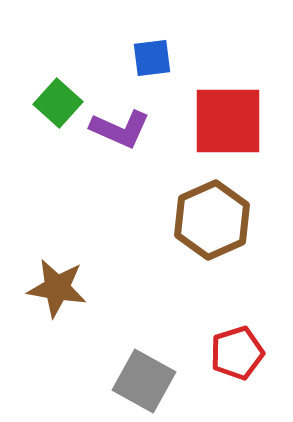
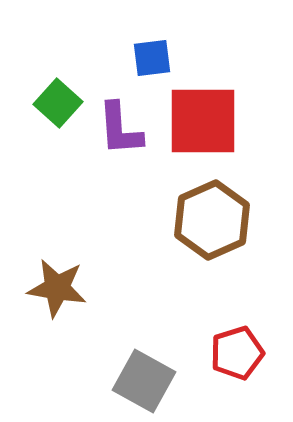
red square: moved 25 px left
purple L-shape: rotated 62 degrees clockwise
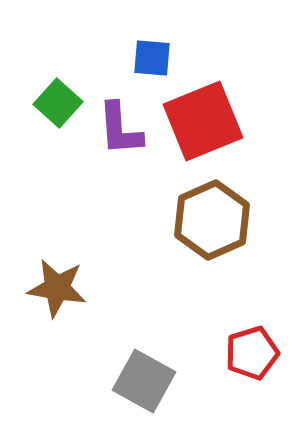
blue square: rotated 12 degrees clockwise
red square: rotated 22 degrees counterclockwise
red pentagon: moved 15 px right
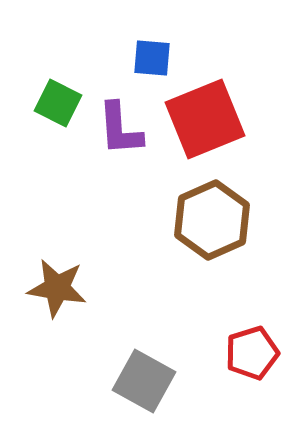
green square: rotated 15 degrees counterclockwise
red square: moved 2 px right, 2 px up
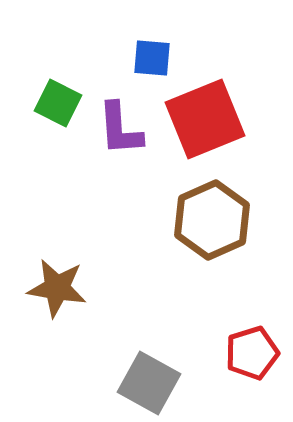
gray square: moved 5 px right, 2 px down
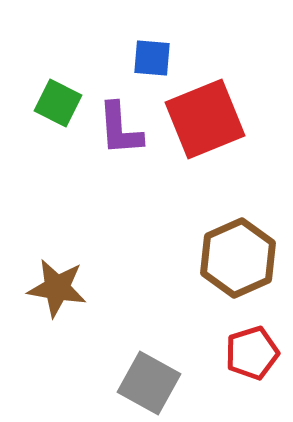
brown hexagon: moved 26 px right, 38 px down
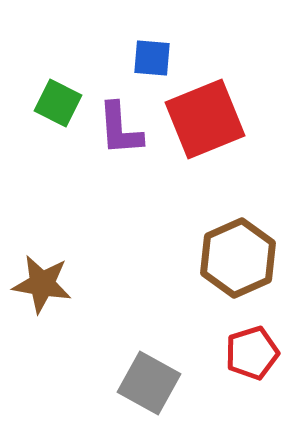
brown star: moved 15 px left, 4 px up
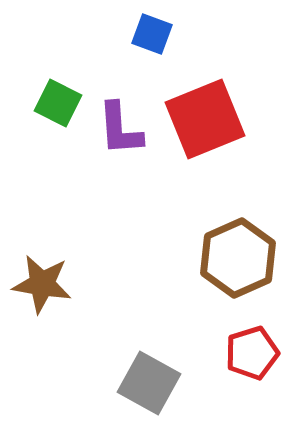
blue square: moved 24 px up; rotated 15 degrees clockwise
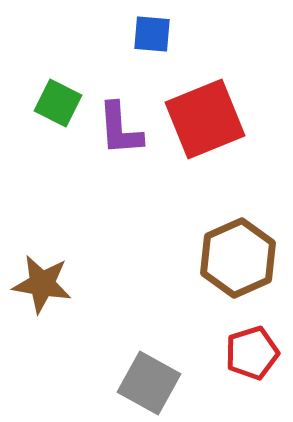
blue square: rotated 15 degrees counterclockwise
